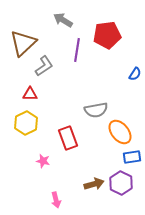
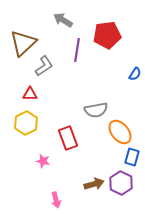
blue rectangle: rotated 66 degrees counterclockwise
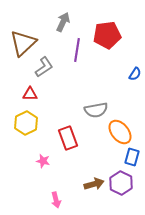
gray arrow: moved 2 px down; rotated 84 degrees clockwise
gray L-shape: moved 1 px down
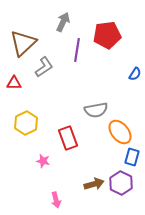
red triangle: moved 16 px left, 11 px up
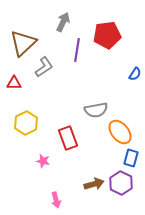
blue rectangle: moved 1 px left, 1 px down
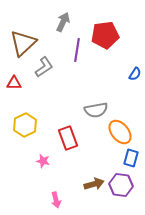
red pentagon: moved 2 px left
yellow hexagon: moved 1 px left, 2 px down
purple hexagon: moved 2 px down; rotated 20 degrees counterclockwise
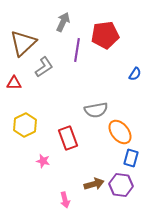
pink arrow: moved 9 px right
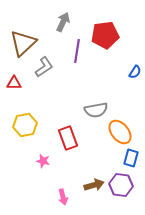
purple line: moved 1 px down
blue semicircle: moved 2 px up
yellow hexagon: rotated 15 degrees clockwise
brown arrow: moved 1 px down
pink arrow: moved 2 px left, 3 px up
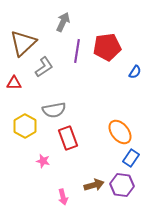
red pentagon: moved 2 px right, 12 px down
gray semicircle: moved 42 px left
yellow hexagon: moved 1 px down; rotated 20 degrees counterclockwise
blue rectangle: rotated 18 degrees clockwise
purple hexagon: moved 1 px right
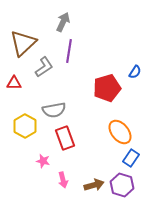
red pentagon: moved 41 px down; rotated 8 degrees counterclockwise
purple line: moved 8 px left
red rectangle: moved 3 px left
purple hexagon: rotated 10 degrees clockwise
pink arrow: moved 17 px up
